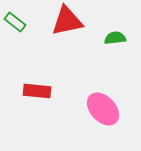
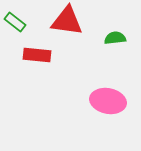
red triangle: rotated 20 degrees clockwise
red rectangle: moved 36 px up
pink ellipse: moved 5 px right, 8 px up; rotated 36 degrees counterclockwise
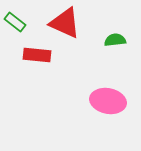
red triangle: moved 2 px left, 2 px down; rotated 16 degrees clockwise
green semicircle: moved 2 px down
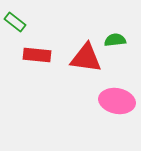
red triangle: moved 21 px right, 35 px down; rotated 16 degrees counterclockwise
pink ellipse: moved 9 px right
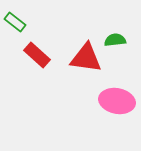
red rectangle: rotated 36 degrees clockwise
